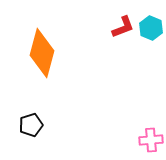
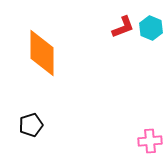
orange diamond: rotated 15 degrees counterclockwise
pink cross: moved 1 px left, 1 px down
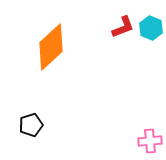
orange diamond: moved 9 px right, 6 px up; rotated 48 degrees clockwise
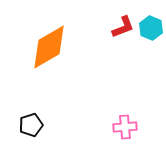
orange diamond: moved 2 px left; rotated 12 degrees clockwise
pink cross: moved 25 px left, 14 px up
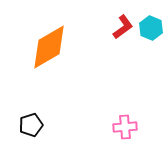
red L-shape: rotated 15 degrees counterclockwise
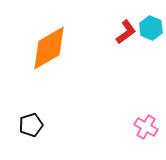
red L-shape: moved 3 px right, 5 px down
orange diamond: moved 1 px down
pink cross: moved 21 px right; rotated 35 degrees clockwise
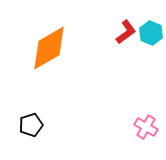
cyan hexagon: moved 5 px down
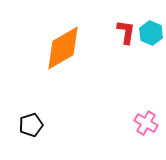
red L-shape: rotated 45 degrees counterclockwise
orange diamond: moved 14 px right
pink cross: moved 4 px up
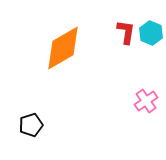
pink cross: moved 22 px up; rotated 25 degrees clockwise
